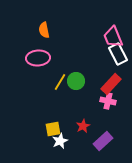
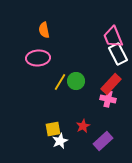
pink cross: moved 2 px up
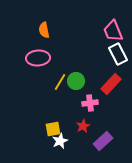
pink trapezoid: moved 6 px up
pink cross: moved 18 px left, 4 px down; rotated 21 degrees counterclockwise
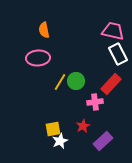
pink trapezoid: rotated 125 degrees clockwise
pink cross: moved 5 px right, 1 px up
